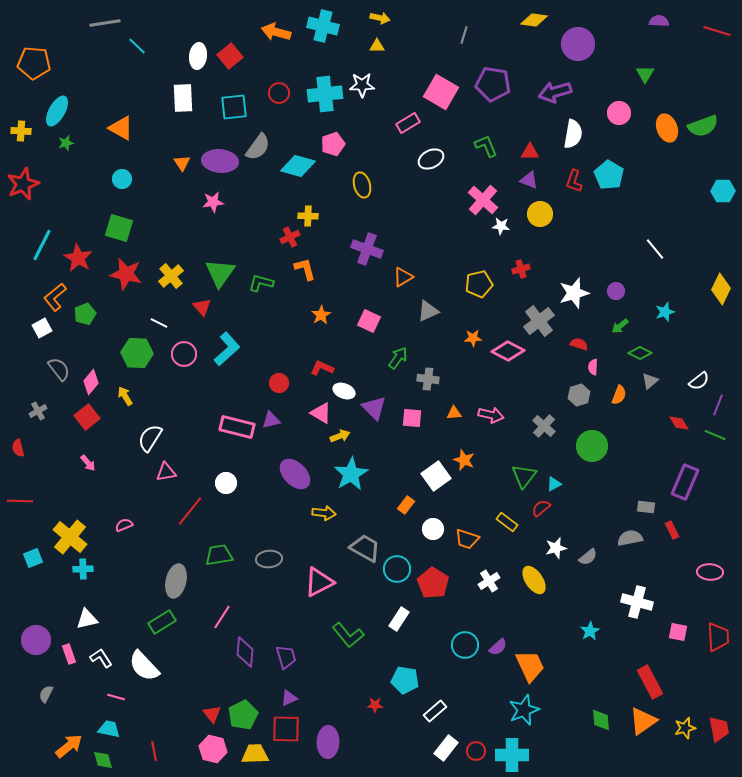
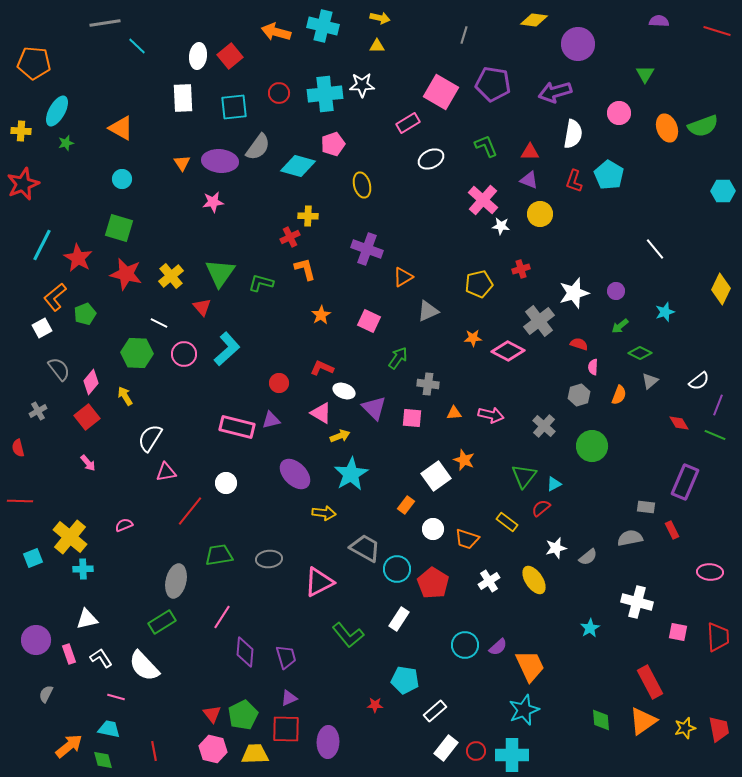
gray cross at (428, 379): moved 5 px down
cyan star at (590, 631): moved 3 px up
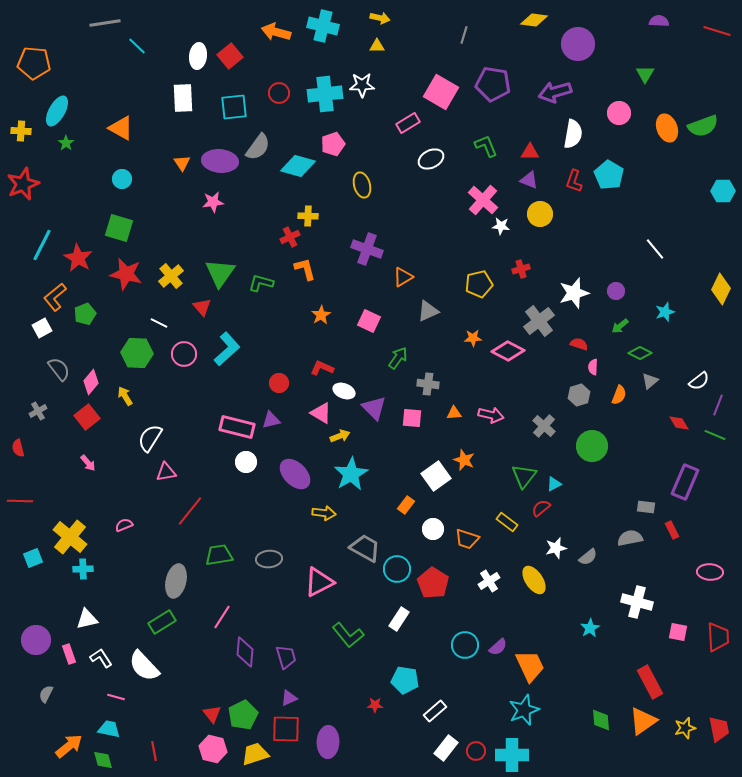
green star at (66, 143): rotated 21 degrees counterclockwise
white circle at (226, 483): moved 20 px right, 21 px up
yellow trapezoid at (255, 754): rotated 16 degrees counterclockwise
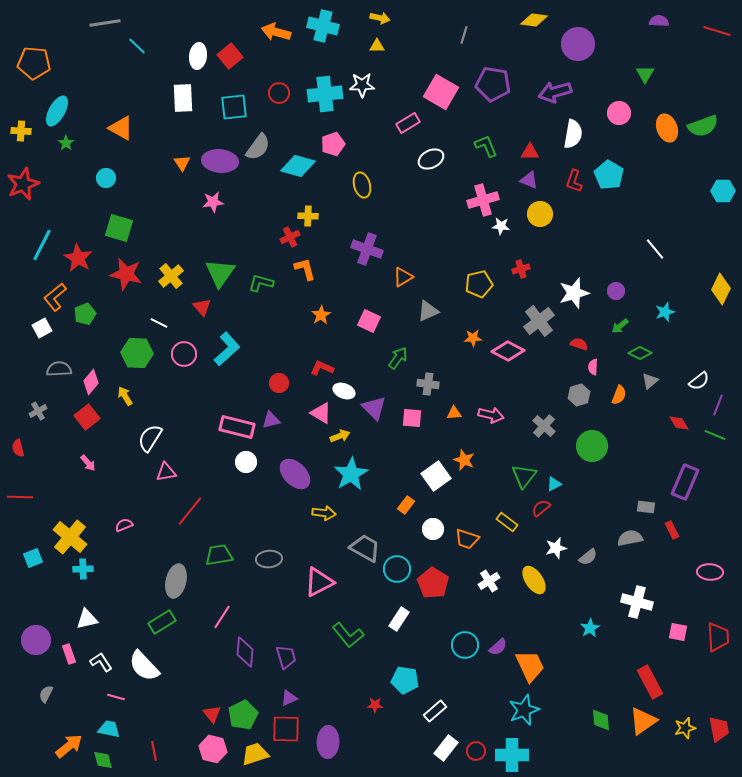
cyan circle at (122, 179): moved 16 px left, 1 px up
pink cross at (483, 200): rotated 32 degrees clockwise
gray semicircle at (59, 369): rotated 55 degrees counterclockwise
red line at (20, 501): moved 4 px up
white L-shape at (101, 658): moved 4 px down
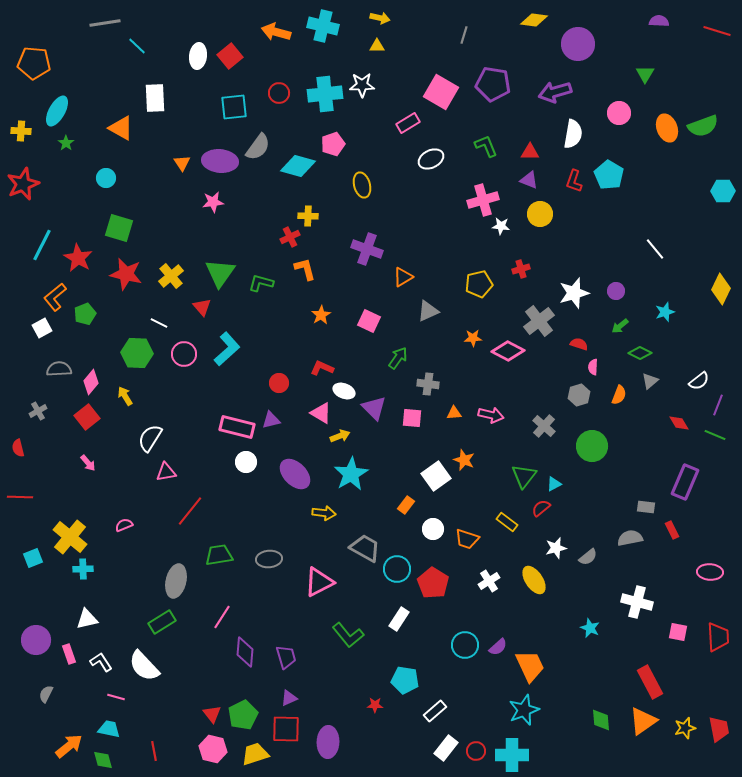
white rectangle at (183, 98): moved 28 px left
cyan star at (590, 628): rotated 18 degrees counterclockwise
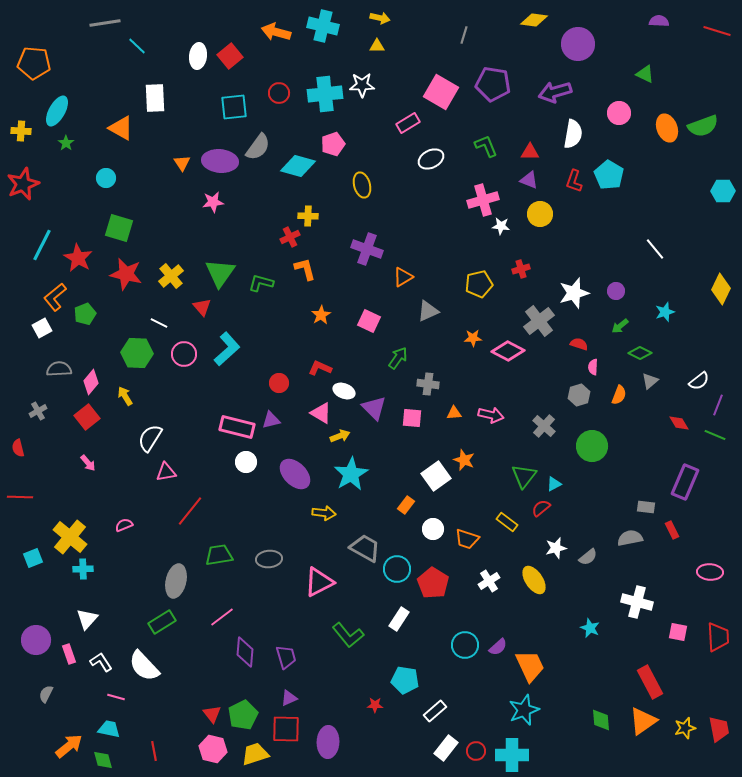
green triangle at (645, 74): rotated 36 degrees counterclockwise
red L-shape at (322, 368): moved 2 px left
pink line at (222, 617): rotated 20 degrees clockwise
white triangle at (87, 619): rotated 35 degrees counterclockwise
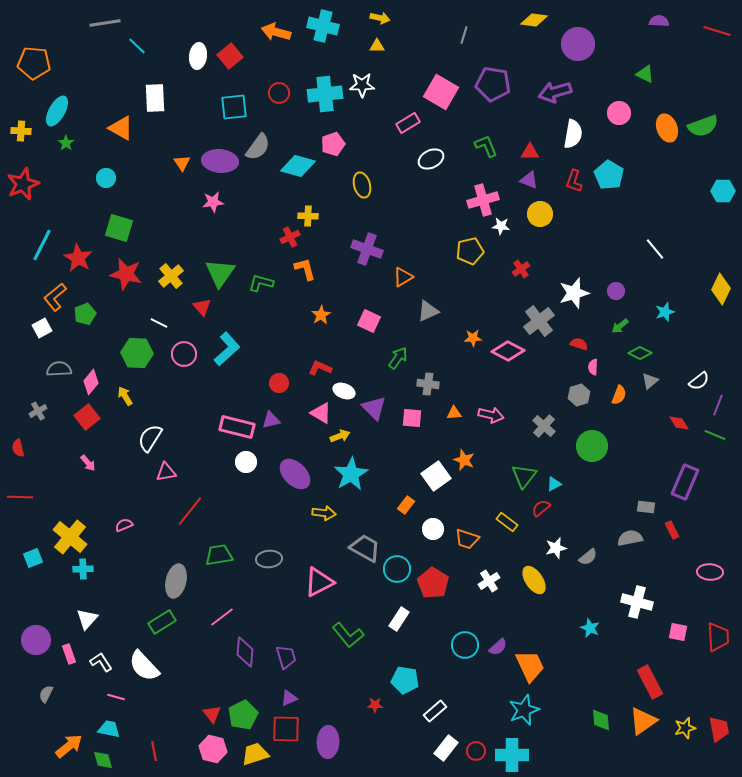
red cross at (521, 269): rotated 18 degrees counterclockwise
yellow pentagon at (479, 284): moved 9 px left, 33 px up
